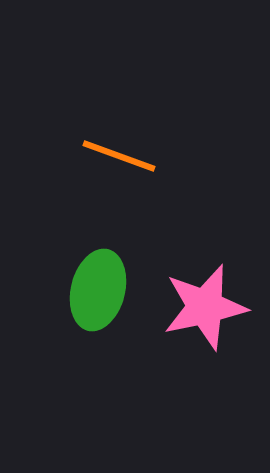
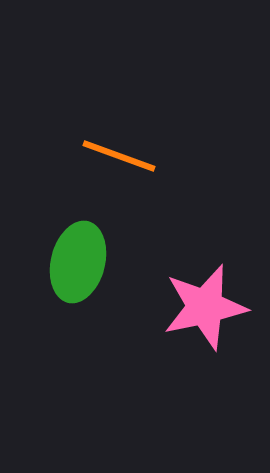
green ellipse: moved 20 px left, 28 px up
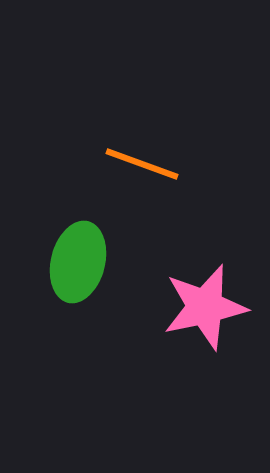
orange line: moved 23 px right, 8 px down
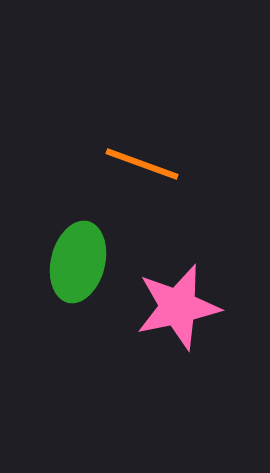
pink star: moved 27 px left
